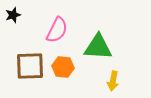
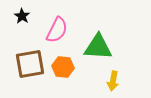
black star: moved 9 px right, 1 px down; rotated 21 degrees counterclockwise
brown square: moved 2 px up; rotated 8 degrees counterclockwise
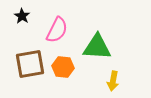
green triangle: moved 1 px left
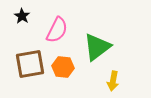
green triangle: rotated 40 degrees counterclockwise
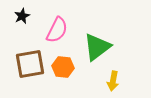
black star: rotated 14 degrees clockwise
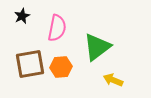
pink semicircle: moved 2 px up; rotated 16 degrees counterclockwise
orange hexagon: moved 2 px left; rotated 10 degrees counterclockwise
yellow arrow: moved 1 px up; rotated 102 degrees clockwise
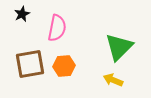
black star: moved 2 px up
green triangle: moved 22 px right; rotated 8 degrees counterclockwise
orange hexagon: moved 3 px right, 1 px up
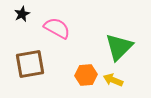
pink semicircle: rotated 72 degrees counterclockwise
orange hexagon: moved 22 px right, 9 px down
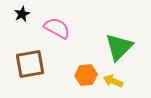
yellow arrow: moved 1 px down
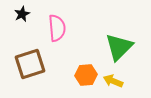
pink semicircle: rotated 56 degrees clockwise
brown square: rotated 8 degrees counterclockwise
